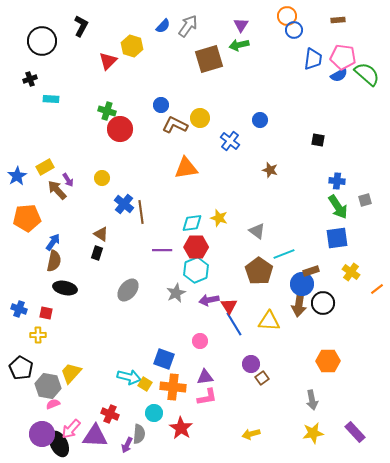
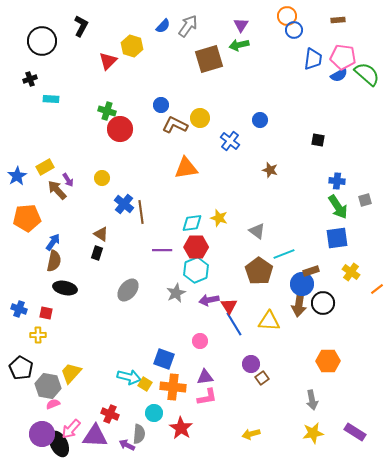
purple rectangle at (355, 432): rotated 15 degrees counterclockwise
purple arrow at (127, 445): rotated 91 degrees clockwise
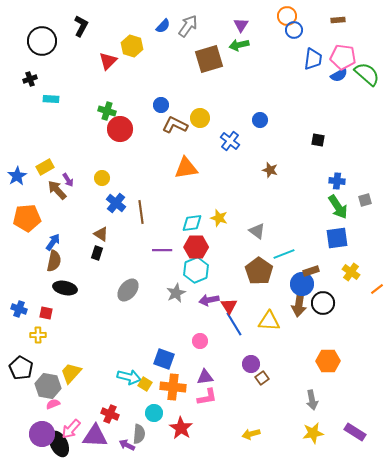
blue cross at (124, 204): moved 8 px left, 1 px up
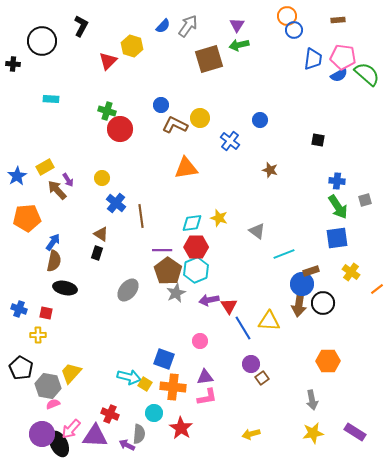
purple triangle at (241, 25): moved 4 px left
black cross at (30, 79): moved 17 px left, 15 px up; rotated 24 degrees clockwise
brown line at (141, 212): moved 4 px down
brown pentagon at (259, 271): moved 91 px left
blue line at (234, 324): moved 9 px right, 4 px down
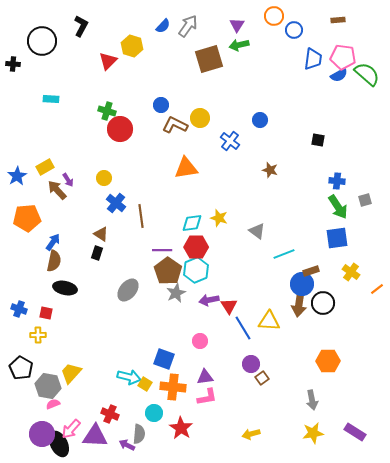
orange circle at (287, 16): moved 13 px left
yellow circle at (102, 178): moved 2 px right
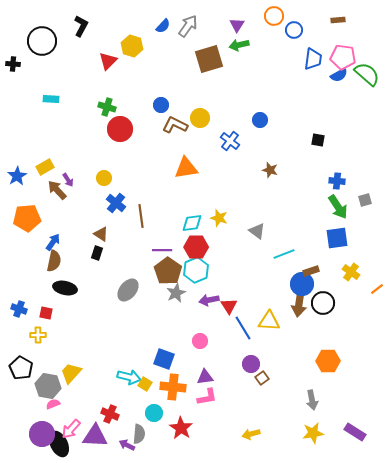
green cross at (107, 111): moved 4 px up
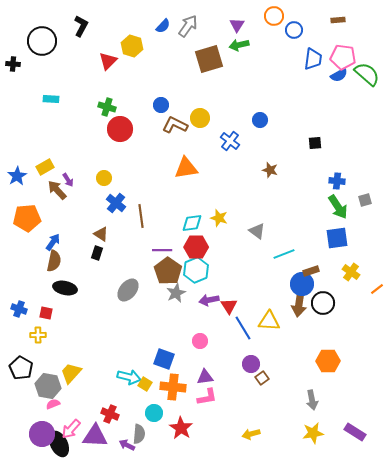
black square at (318, 140): moved 3 px left, 3 px down; rotated 16 degrees counterclockwise
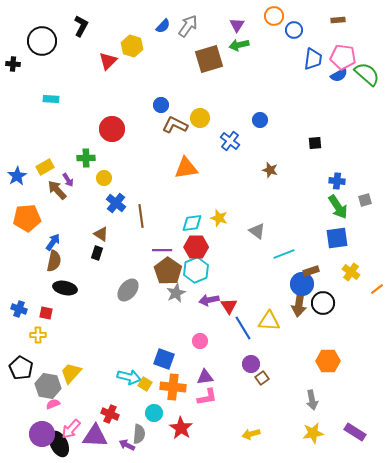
green cross at (107, 107): moved 21 px left, 51 px down; rotated 18 degrees counterclockwise
red circle at (120, 129): moved 8 px left
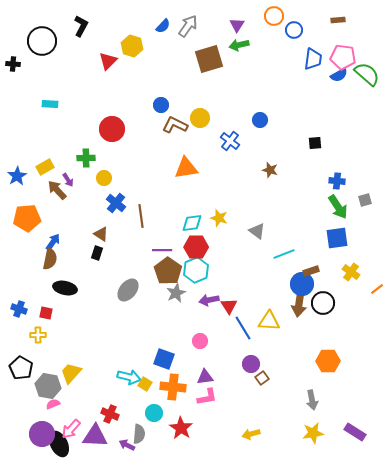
cyan rectangle at (51, 99): moved 1 px left, 5 px down
brown semicircle at (54, 261): moved 4 px left, 2 px up
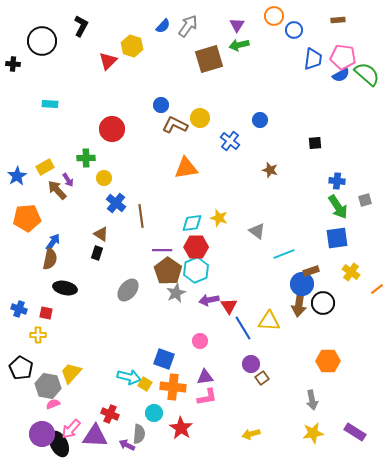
blue semicircle at (339, 75): moved 2 px right
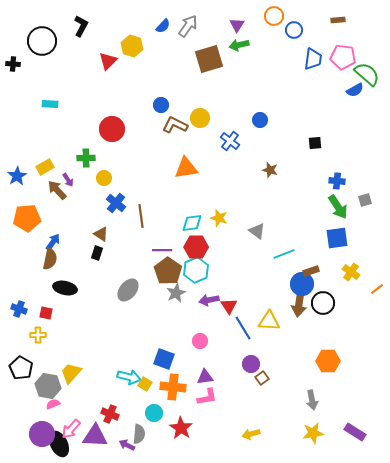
blue semicircle at (341, 75): moved 14 px right, 15 px down
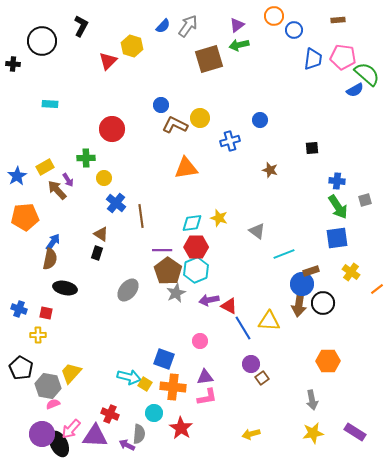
purple triangle at (237, 25): rotated 21 degrees clockwise
blue cross at (230, 141): rotated 36 degrees clockwise
black square at (315, 143): moved 3 px left, 5 px down
orange pentagon at (27, 218): moved 2 px left, 1 px up
red triangle at (229, 306): rotated 30 degrees counterclockwise
